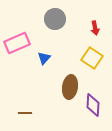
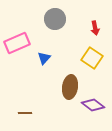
purple diamond: rotated 55 degrees counterclockwise
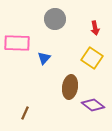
pink rectangle: rotated 25 degrees clockwise
brown line: rotated 64 degrees counterclockwise
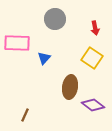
brown line: moved 2 px down
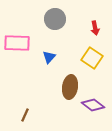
blue triangle: moved 5 px right, 1 px up
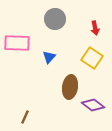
brown line: moved 2 px down
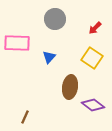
red arrow: rotated 56 degrees clockwise
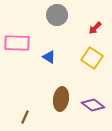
gray circle: moved 2 px right, 4 px up
blue triangle: rotated 40 degrees counterclockwise
brown ellipse: moved 9 px left, 12 px down
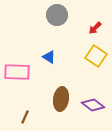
pink rectangle: moved 29 px down
yellow square: moved 4 px right, 2 px up
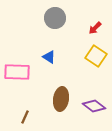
gray circle: moved 2 px left, 3 px down
purple diamond: moved 1 px right, 1 px down
